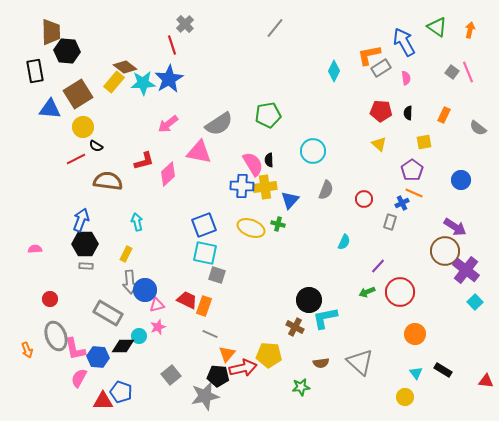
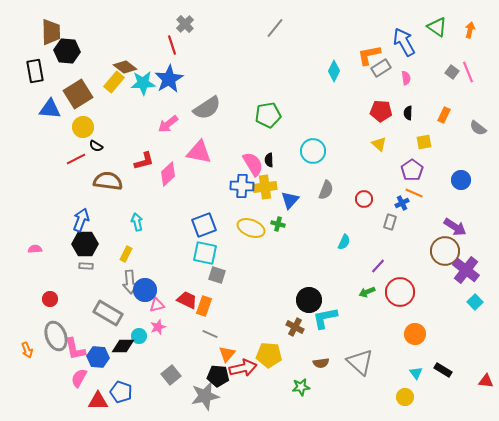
gray semicircle at (219, 124): moved 12 px left, 16 px up
red triangle at (103, 401): moved 5 px left
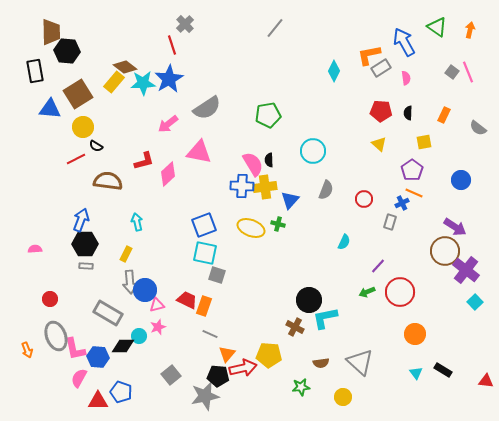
yellow circle at (405, 397): moved 62 px left
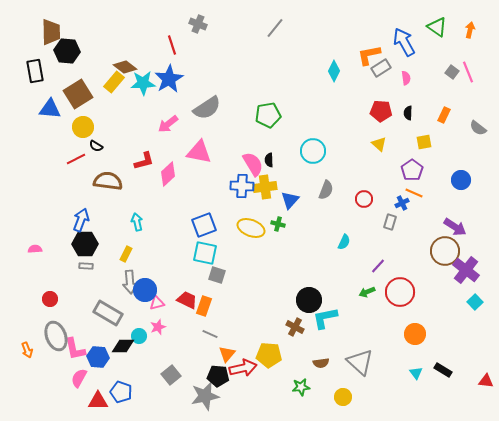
gray cross at (185, 24): moved 13 px right; rotated 24 degrees counterclockwise
pink triangle at (157, 305): moved 2 px up
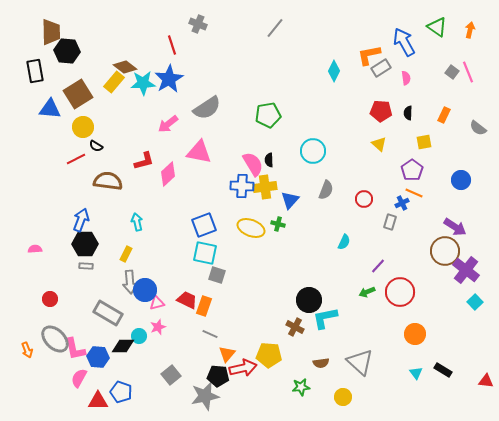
gray ellipse at (56, 336): moved 1 px left, 3 px down; rotated 24 degrees counterclockwise
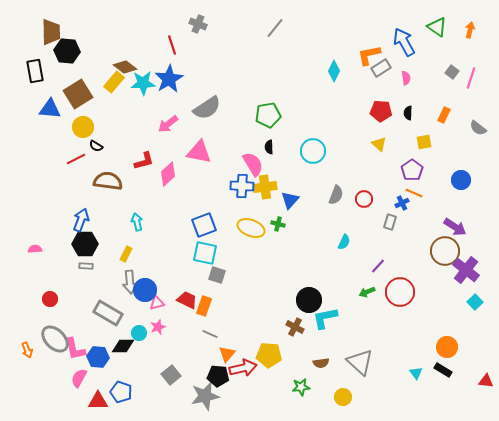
pink line at (468, 72): moved 3 px right, 6 px down; rotated 40 degrees clockwise
black semicircle at (269, 160): moved 13 px up
gray semicircle at (326, 190): moved 10 px right, 5 px down
orange circle at (415, 334): moved 32 px right, 13 px down
cyan circle at (139, 336): moved 3 px up
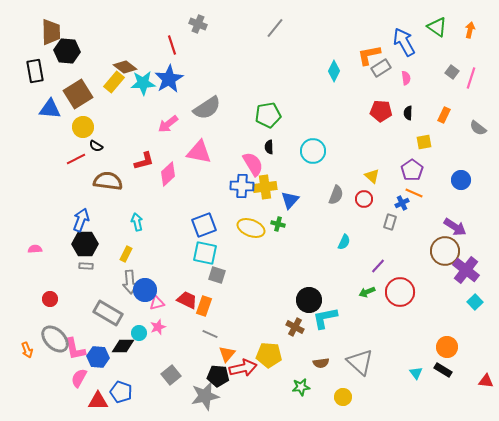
yellow triangle at (379, 144): moved 7 px left, 32 px down
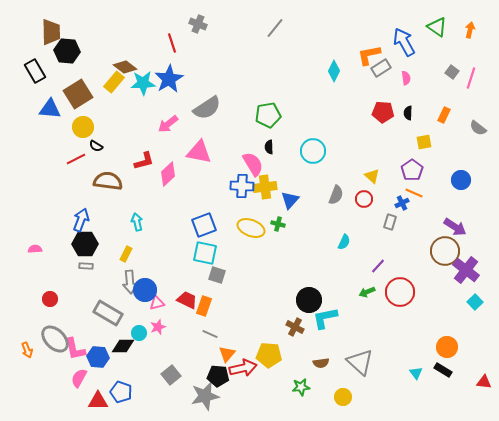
red line at (172, 45): moved 2 px up
black rectangle at (35, 71): rotated 20 degrees counterclockwise
red pentagon at (381, 111): moved 2 px right, 1 px down
red triangle at (486, 381): moved 2 px left, 1 px down
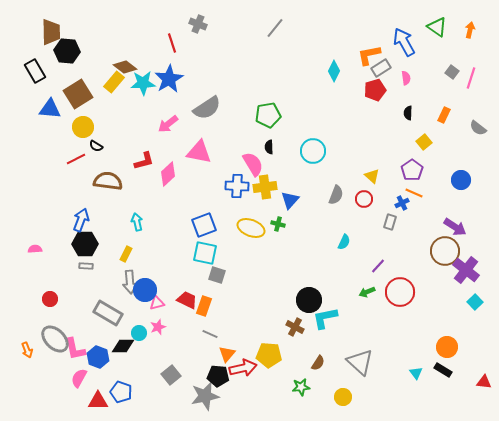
red pentagon at (383, 112): moved 8 px left, 22 px up; rotated 20 degrees counterclockwise
yellow square at (424, 142): rotated 28 degrees counterclockwise
blue cross at (242, 186): moved 5 px left
blue hexagon at (98, 357): rotated 15 degrees clockwise
brown semicircle at (321, 363): moved 3 px left; rotated 49 degrees counterclockwise
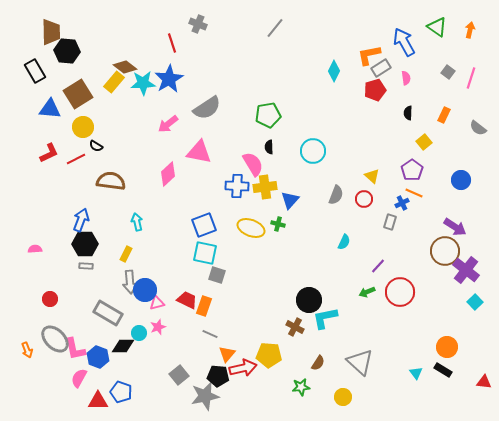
gray square at (452, 72): moved 4 px left
red L-shape at (144, 161): moved 95 px left, 8 px up; rotated 10 degrees counterclockwise
brown semicircle at (108, 181): moved 3 px right
gray square at (171, 375): moved 8 px right
